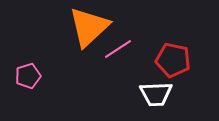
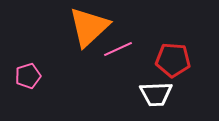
pink line: rotated 8 degrees clockwise
red pentagon: rotated 8 degrees counterclockwise
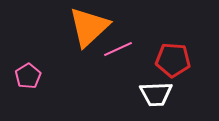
pink pentagon: rotated 15 degrees counterclockwise
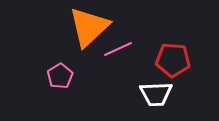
pink pentagon: moved 32 px right
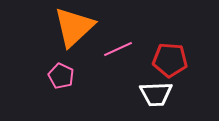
orange triangle: moved 15 px left
red pentagon: moved 3 px left
pink pentagon: moved 1 px right; rotated 15 degrees counterclockwise
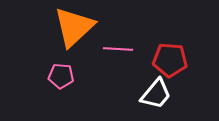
pink line: rotated 28 degrees clockwise
pink pentagon: rotated 20 degrees counterclockwise
white trapezoid: rotated 48 degrees counterclockwise
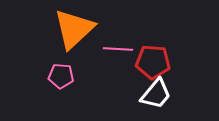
orange triangle: moved 2 px down
red pentagon: moved 17 px left, 2 px down
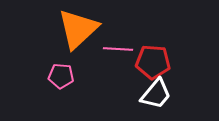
orange triangle: moved 4 px right
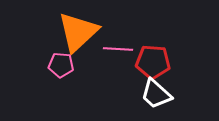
orange triangle: moved 3 px down
pink pentagon: moved 11 px up
white trapezoid: rotated 92 degrees clockwise
